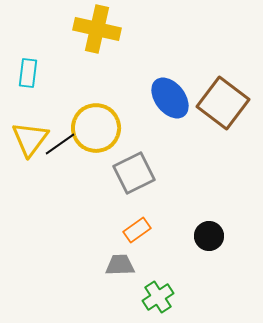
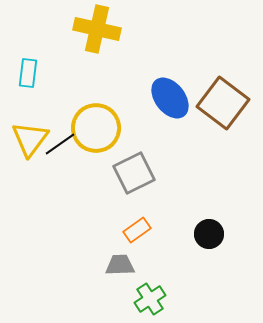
black circle: moved 2 px up
green cross: moved 8 px left, 2 px down
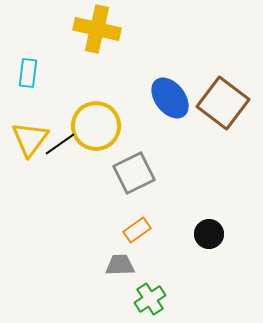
yellow circle: moved 2 px up
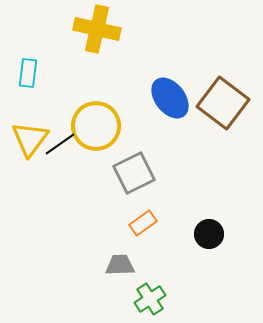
orange rectangle: moved 6 px right, 7 px up
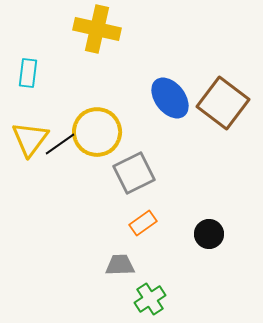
yellow circle: moved 1 px right, 6 px down
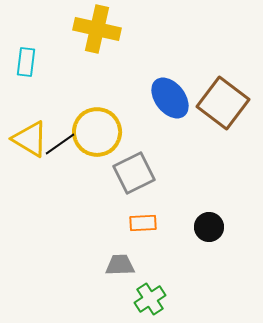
cyan rectangle: moved 2 px left, 11 px up
yellow triangle: rotated 36 degrees counterclockwise
orange rectangle: rotated 32 degrees clockwise
black circle: moved 7 px up
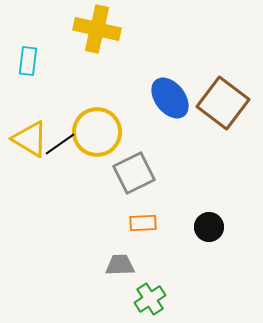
cyan rectangle: moved 2 px right, 1 px up
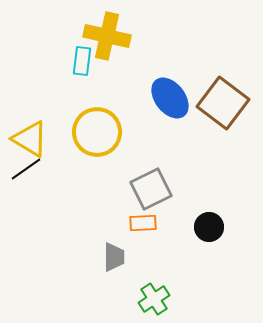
yellow cross: moved 10 px right, 7 px down
cyan rectangle: moved 54 px right
black line: moved 34 px left, 25 px down
gray square: moved 17 px right, 16 px down
gray trapezoid: moved 6 px left, 8 px up; rotated 92 degrees clockwise
green cross: moved 4 px right
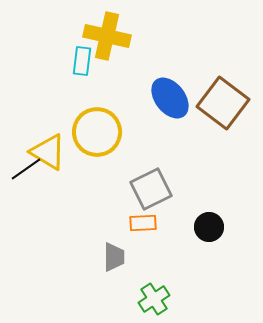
yellow triangle: moved 18 px right, 13 px down
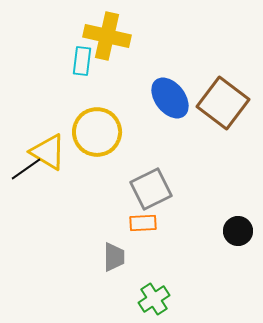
black circle: moved 29 px right, 4 px down
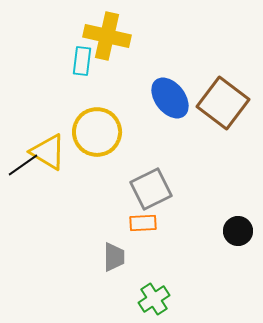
black line: moved 3 px left, 4 px up
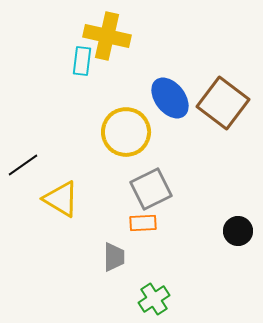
yellow circle: moved 29 px right
yellow triangle: moved 13 px right, 47 px down
